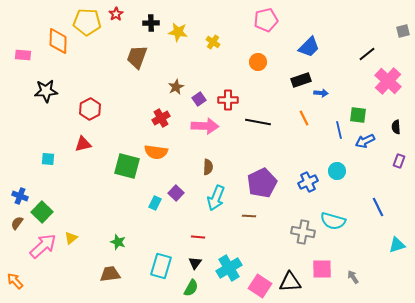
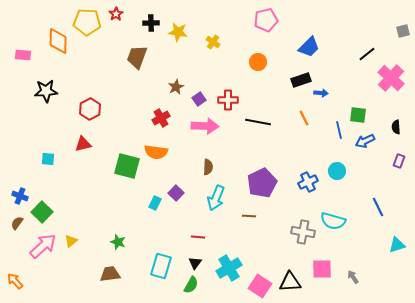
pink cross at (388, 81): moved 3 px right, 3 px up
yellow triangle at (71, 238): moved 3 px down
green semicircle at (191, 288): moved 3 px up
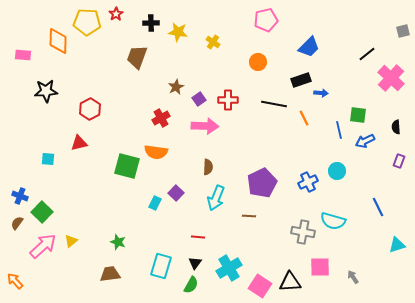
black line at (258, 122): moved 16 px right, 18 px up
red triangle at (83, 144): moved 4 px left, 1 px up
pink square at (322, 269): moved 2 px left, 2 px up
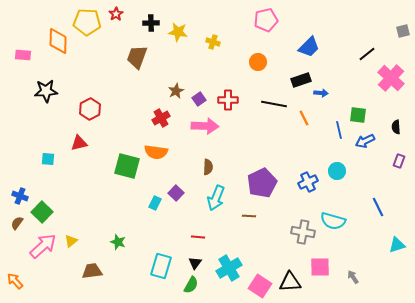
yellow cross at (213, 42): rotated 16 degrees counterclockwise
brown star at (176, 87): moved 4 px down
brown trapezoid at (110, 274): moved 18 px left, 3 px up
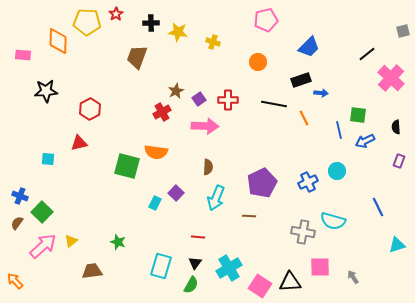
red cross at (161, 118): moved 1 px right, 6 px up
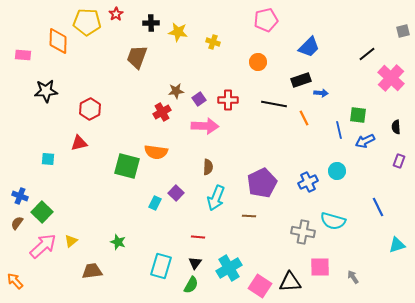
brown star at (176, 91): rotated 21 degrees clockwise
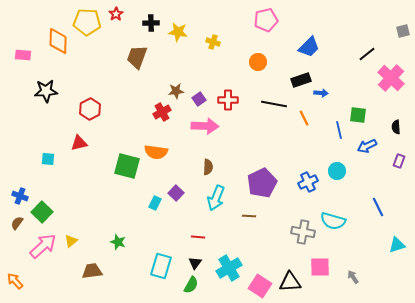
blue arrow at (365, 141): moved 2 px right, 5 px down
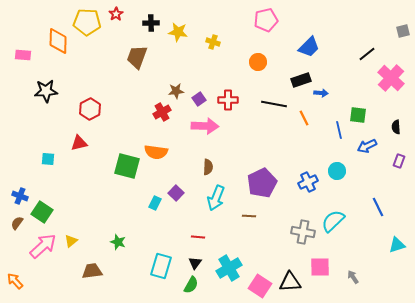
green square at (42, 212): rotated 10 degrees counterclockwise
cyan semicircle at (333, 221): rotated 120 degrees clockwise
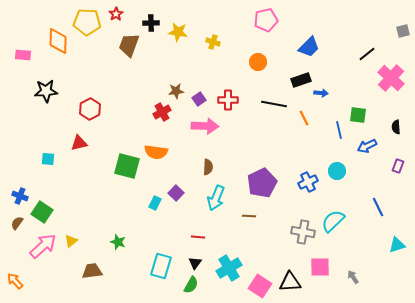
brown trapezoid at (137, 57): moved 8 px left, 12 px up
purple rectangle at (399, 161): moved 1 px left, 5 px down
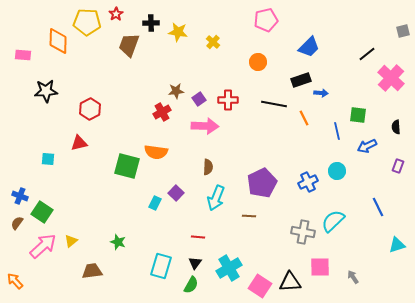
yellow cross at (213, 42): rotated 24 degrees clockwise
blue line at (339, 130): moved 2 px left, 1 px down
